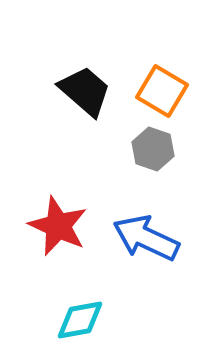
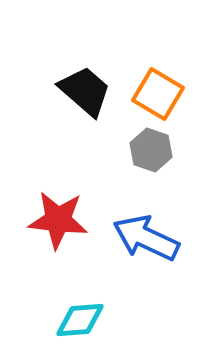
orange square: moved 4 px left, 3 px down
gray hexagon: moved 2 px left, 1 px down
red star: moved 6 px up; rotated 18 degrees counterclockwise
cyan diamond: rotated 6 degrees clockwise
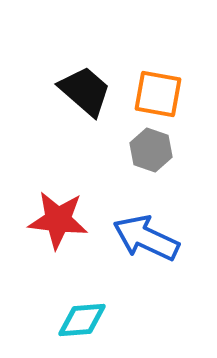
orange square: rotated 21 degrees counterclockwise
cyan diamond: moved 2 px right
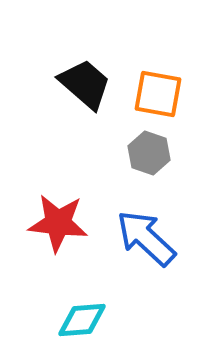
black trapezoid: moved 7 px up
gray hexagon: moved 2 px left, 3 px down
red star: moved 3 px down
blue arrow: rotated 18 degrees clockwise
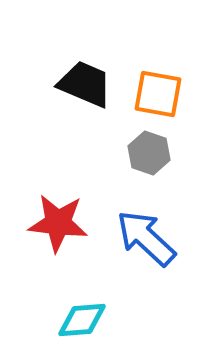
black trapezoid: rotated 18 degrees counterclockwise
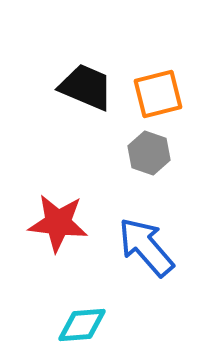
black trapezoid: moved 1 px right, 3 px down
orange square: rotated 24 degrees counterclockwise
blue arrow: moved 9 px down; rotated 6 degrees clockwise
cyan diamond: moved 5 px down
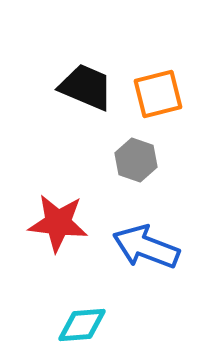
gray hexagon: moved 13 px left, 7 px down
blue arrow: rotated 28 degrees counterclockwise
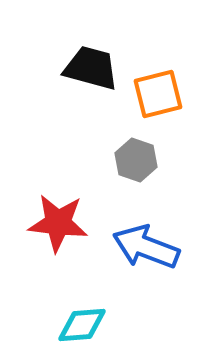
black trapezoid: moved 5 px right, 19 px up; rotated 8 degrees counterclockwise
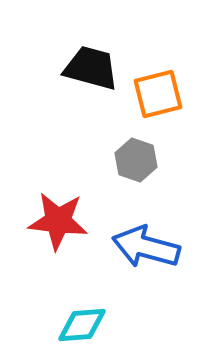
red star: moved 2 px up
blue arrow: rotated 6 degrees counterclockwise
